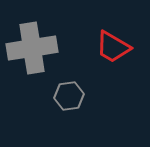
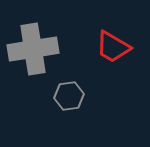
gray cross: moved 1 px right, 1 px down
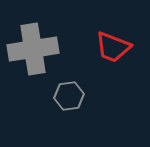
red trapezoid: rotated 9 degrees counterclockwise
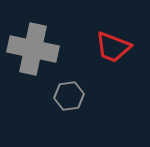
gray cross: rotated 21 degrees clockwise
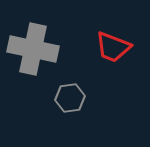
gray hexagon: moved 1 px right, 2 px down
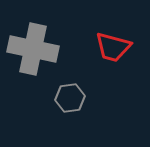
red trapezoid: rotated 6 degrees counterclockwise
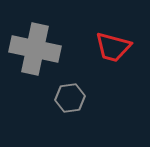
gray cross: moved 2 px right
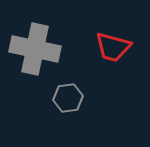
gray hexagon: moved 2 px left
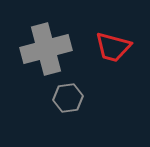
gray cross: moved 11 px right; rotated 27 degrees counterclockwise
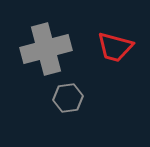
red trapezoid: moved 2 px right
